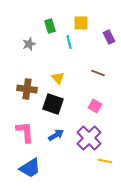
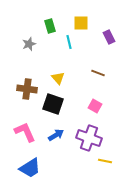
pink L-shape: rotated 20 degrees counterclockwise
purple cross: rotated 25 degrees counterclockwise
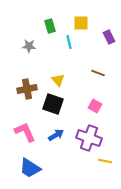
gray star: moved 2 px down; rotated 24 degrees clockwise
yellow triangle: moved 2 px down
brown cross: rotated 18 degrees counterclockwise
blue trapezoid: rotated 65 degrees clockwise
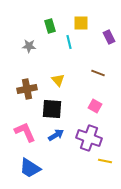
black square: moved 1 px left, 5 px down; rotated 15 degrees counterclockwise
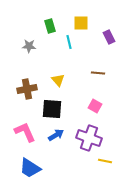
brown line: rotated 16 degrees counterclockwise
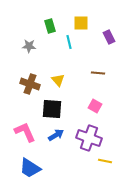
brown cross: moved 3 px right, 5 px up; rotated 30 degrees clockwise
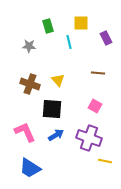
green rectangle: moved 2 px left
purple rectangle: moved 3 px left, 1 px down
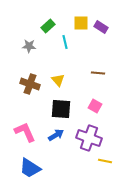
green rectangle: rotated 64 degrees clockwise
purple rectangle: moved 5 px left, 11 px up; rotated 32 degrees counterclockwise
cyan line: moved 4 px left
black square: moved 9 px right
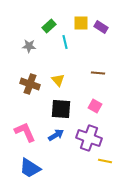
green rectangle: moved 1 px right
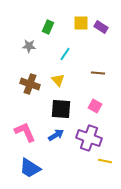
green rectangle: moved 1 px left, 1 px down; rotated 24 degrees counterclockwise
cyan line: moved 12 px down; rotated 48 degrees clockwise
